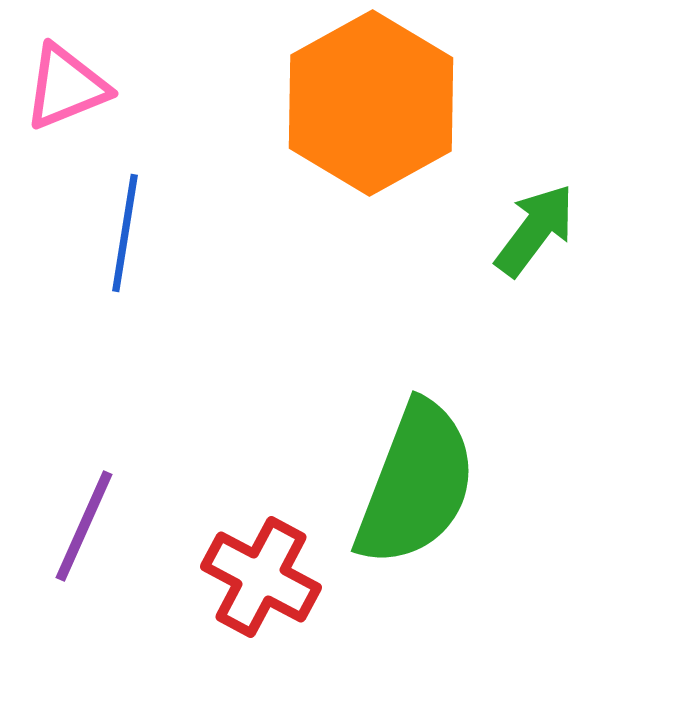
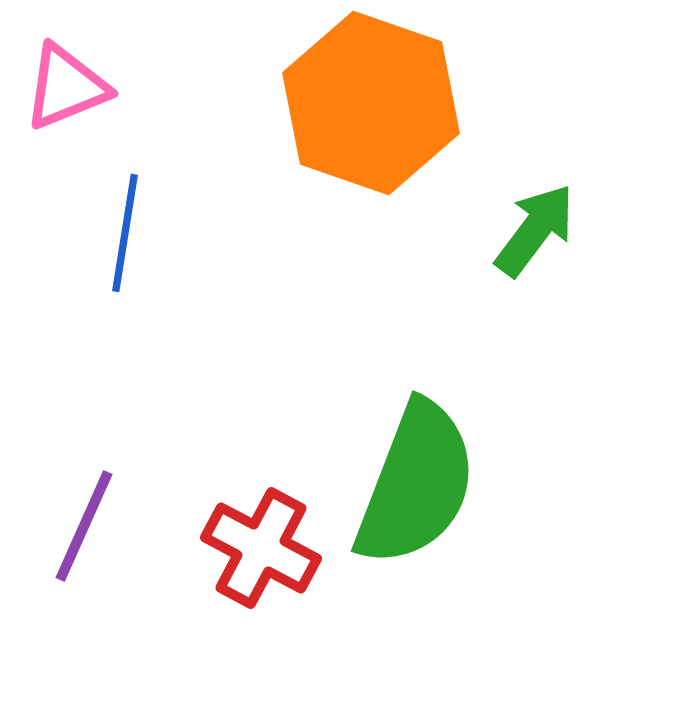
orange hexagon: rotated 12 degrees counterclockwise
red cross: moved 29 px up
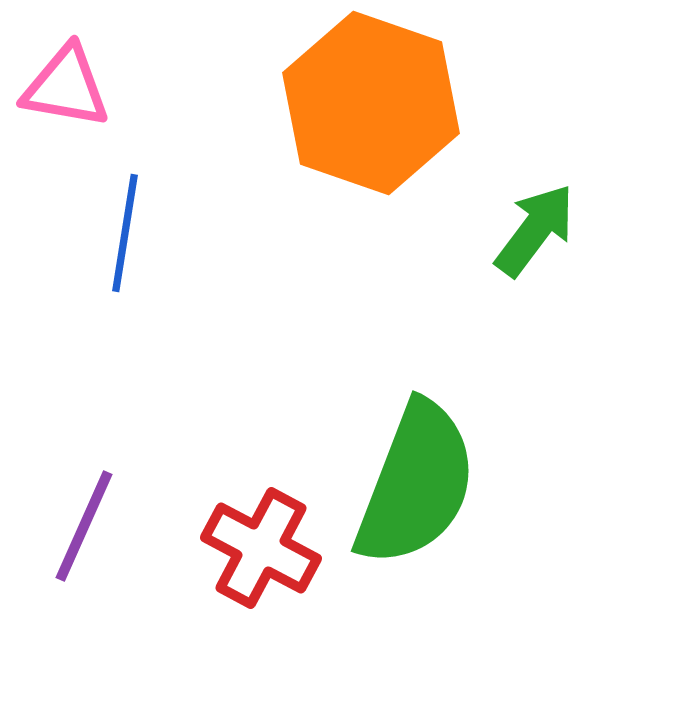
pink triangle: rotated 32 degrees clockwise
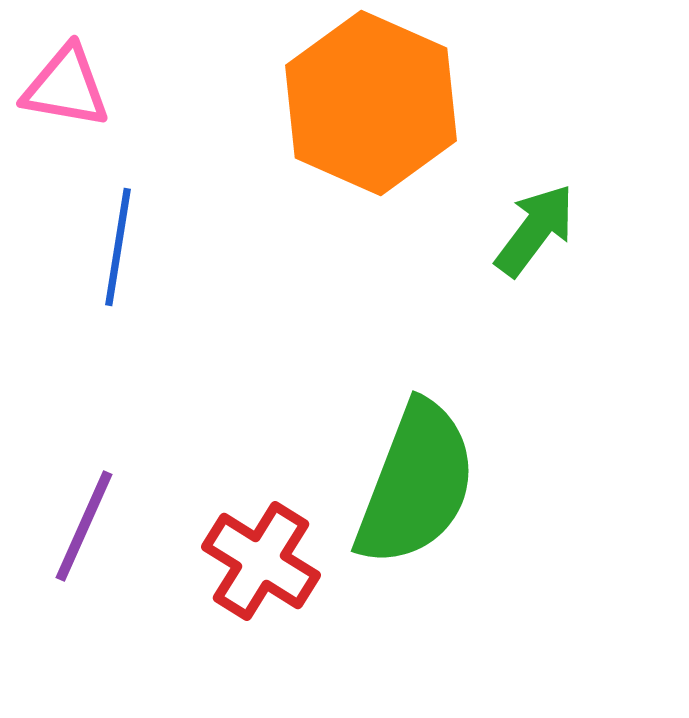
orange hexagon: rotated 5 degrees clockwise
blue line: moved 7 px left, 14 px down
red cross: moved 13 px down; rotated 4 degrees clockwise
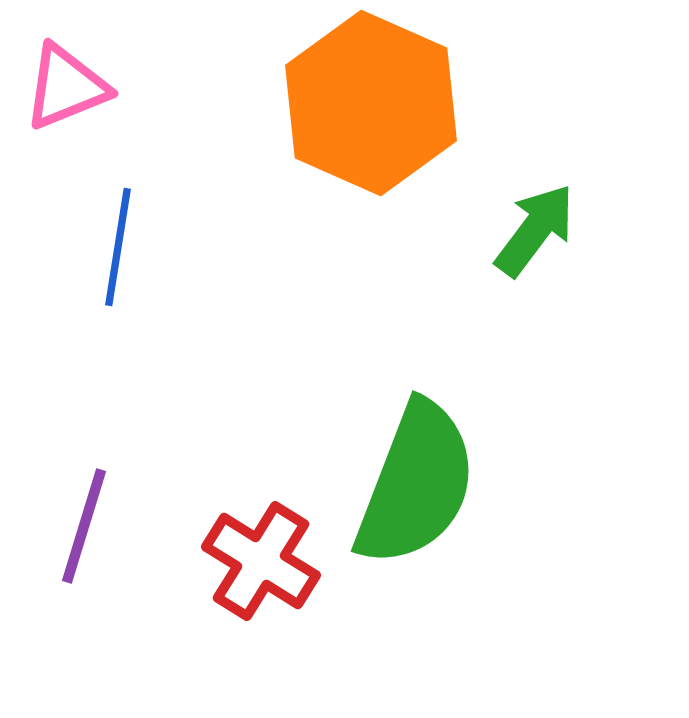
pink triangle: rotated 32 degrees counterclockwise
purple line: rotated 7 degrees counterclockwise
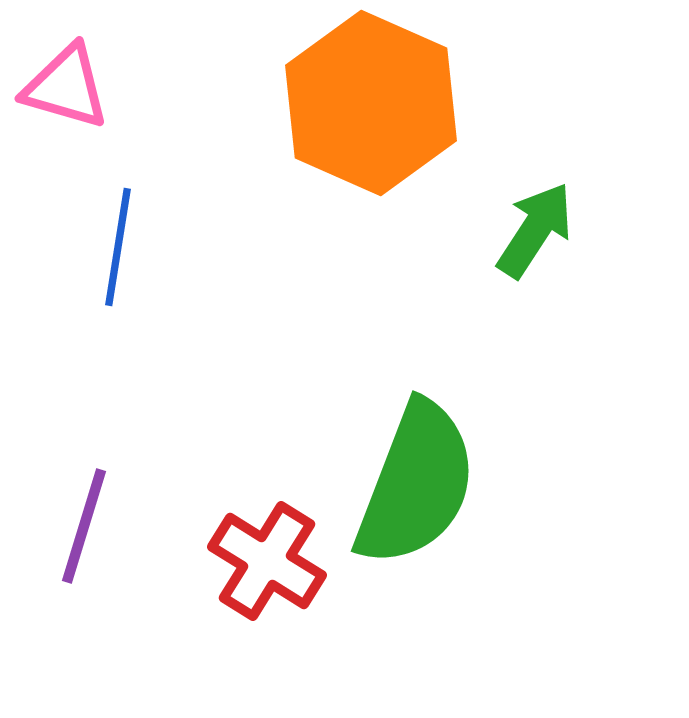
pink triangle: rotated 38 degrees clockwise
green arrow: rotated 4 degrees counterclockwise
red cross: moved 6 px right
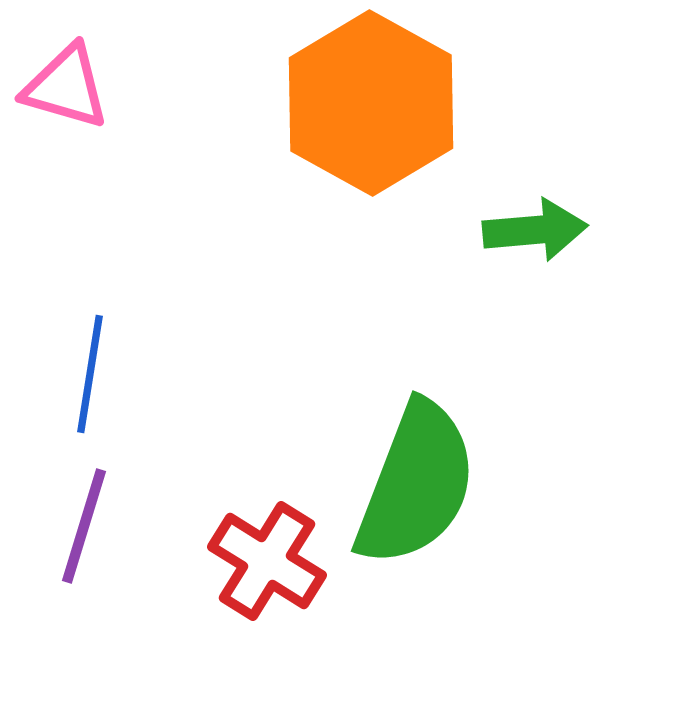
orange hexagon: rotated 5 degrees clockwise
green arrow: rotated 52 degrees clockwise
blue line: moved 28 px left, 127 px down
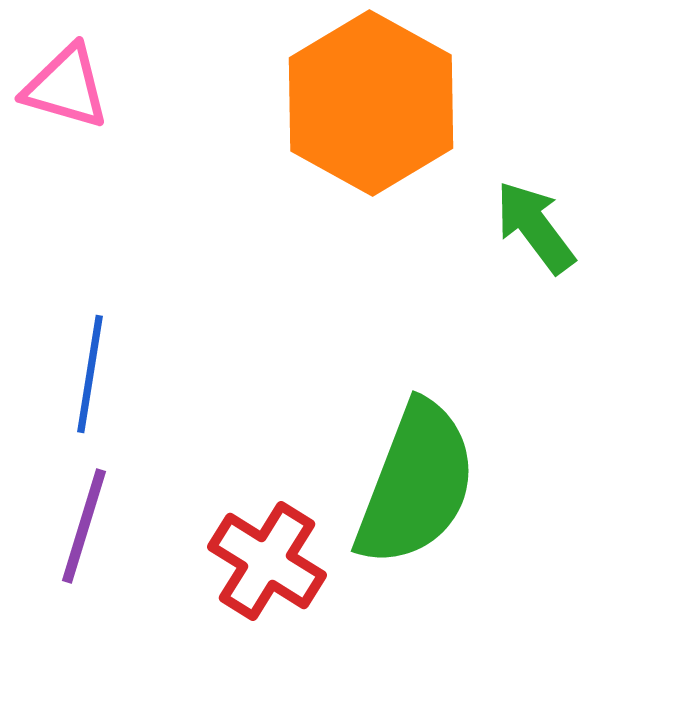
green arrow: moved 3 px up; rotated 122 degrees counterclockwise
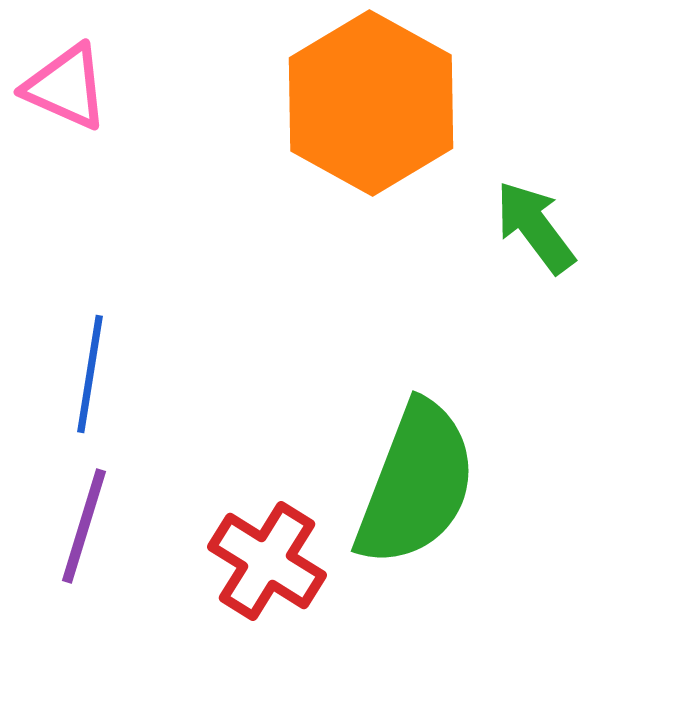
pink triangle: rotated 8 degrees clockwise
